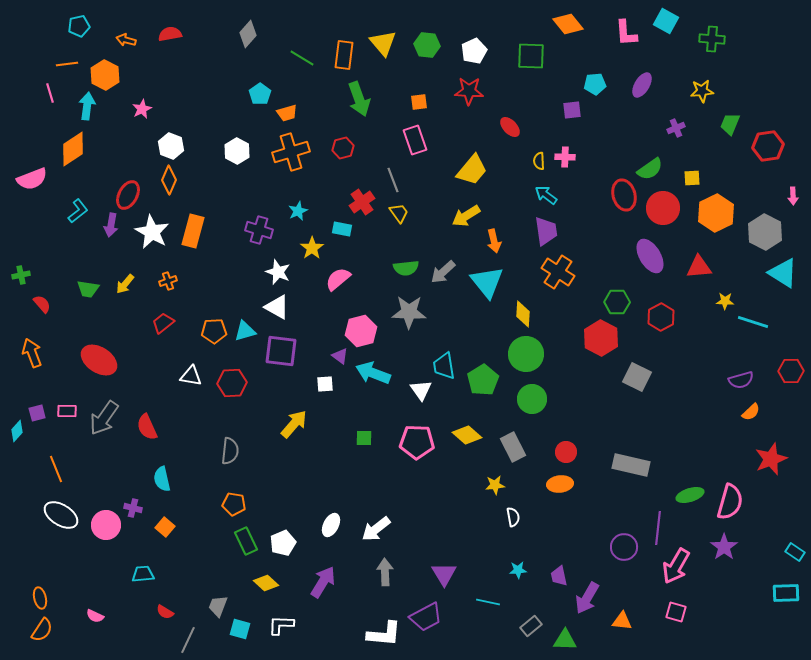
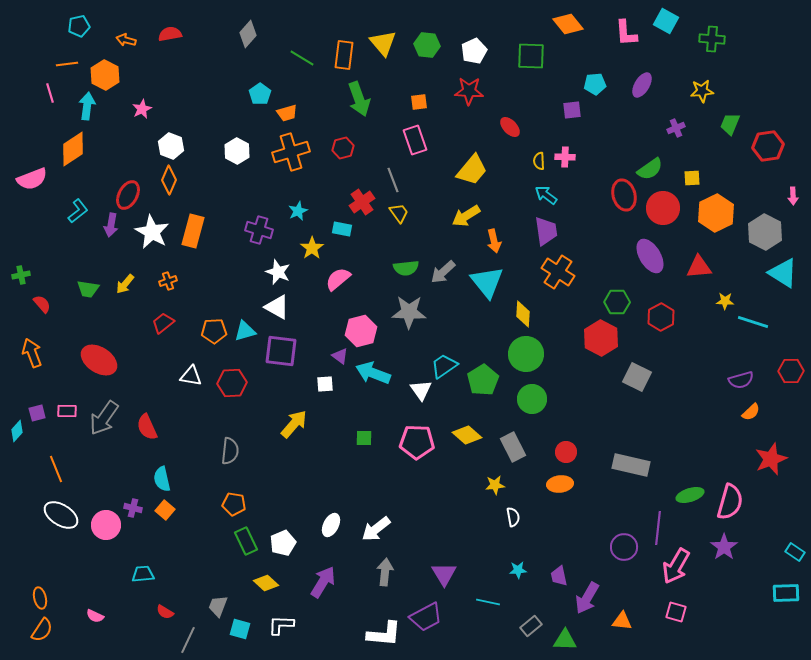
cyan trapezoid at (444, 366): rotated 64 degrees clockwise
orange square at (165, 527): moved 17 px up
gray arrow at (385, 572): rotated 8 degrees clockwise
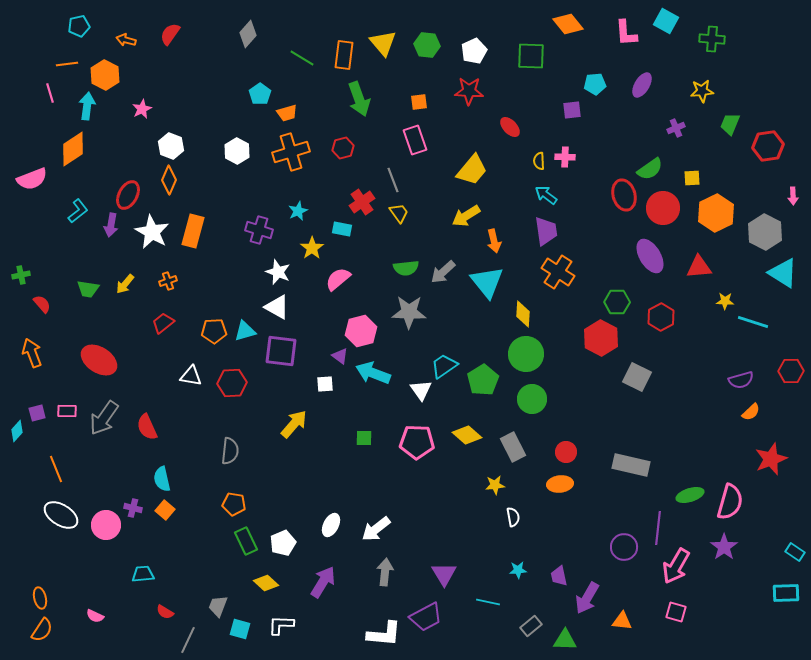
red semicircle at (170, 34): rotated 45 degrees counterclockwise
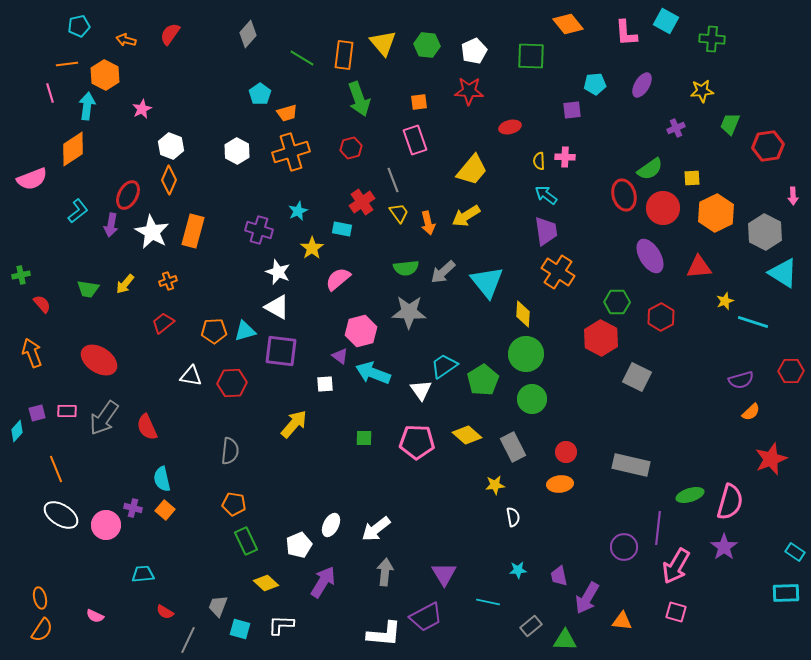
red ellipse at (510, 127): rotated 60 degrees counterclockwise
red hexagon at (343, 148): moved 8 px right
orange arrow at (494, 241): moved 66 px left, 18 px up
yellow star at (725, 301): rotated 24 degrees counterclockwise
white pentagon at (283, 543): moved 16 px right, 2 px down
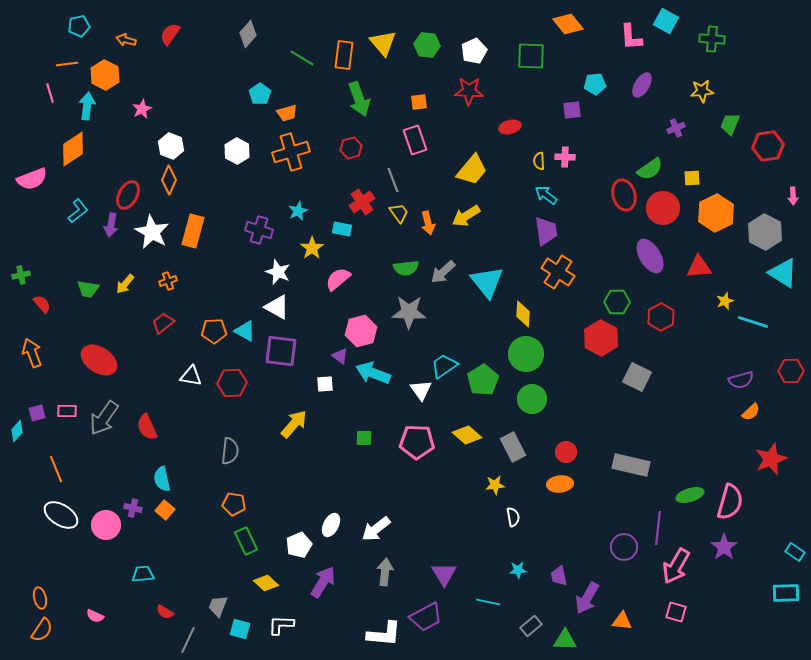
pink L-shape at (626, 33): moved 5 px right, 4 px down
cyan triangle at (245, 331): rotated 45 degrees clockwise
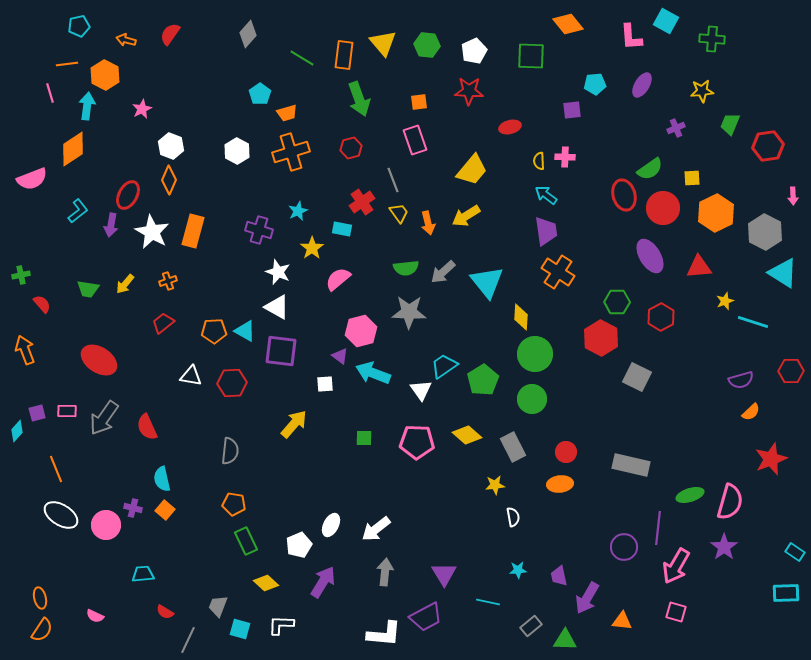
yellow diamond at (523, 314): moved 2 px left, 3 px down
orange arrow at (32, 353): moved 7 px left, 3 px up
green circle at (526, 354): moved 9 px right
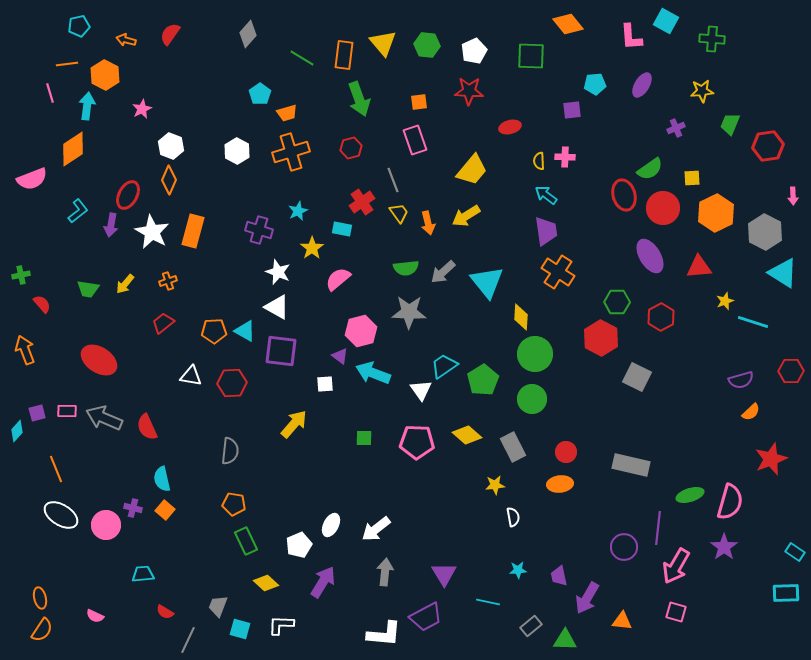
gray arrow at (104, 418): rotated 78 degrees clockwise
